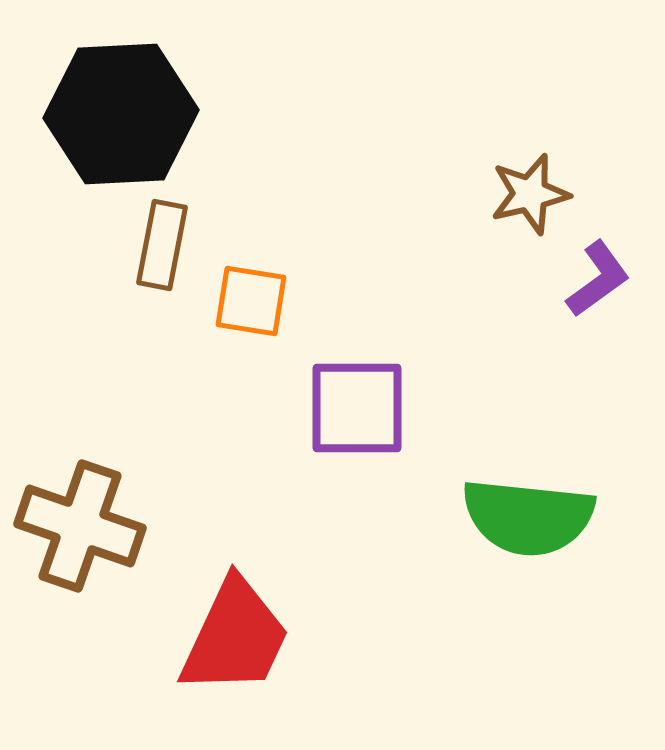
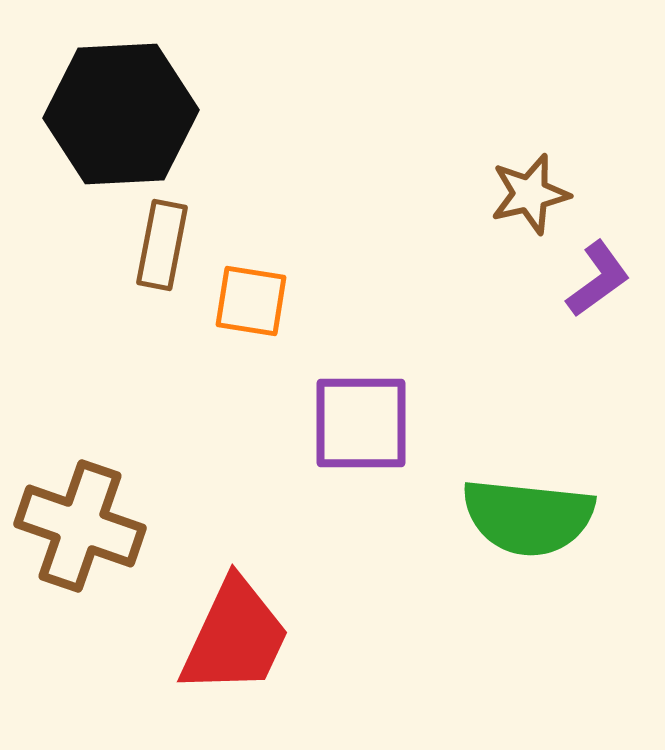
purple square: moved 4 px right, 15 px down
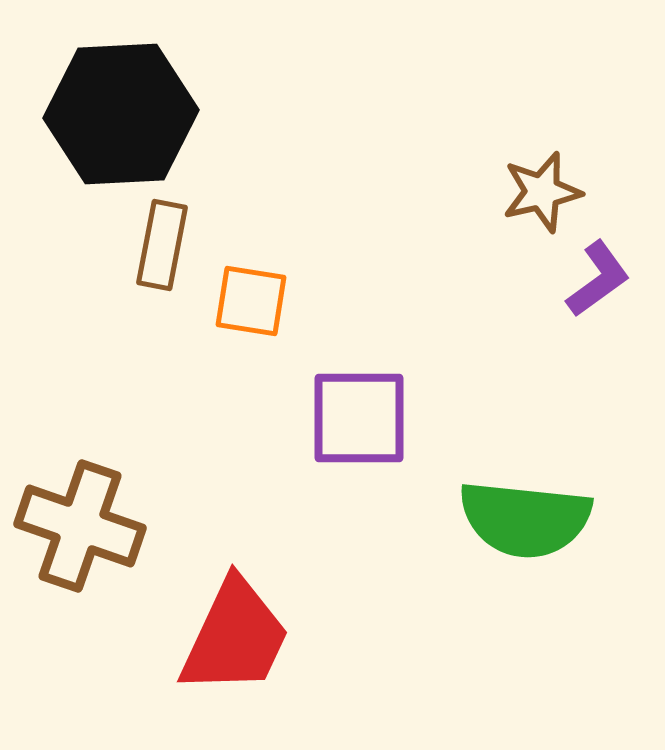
brown star: moved 12 px right, 2 px up
purple square: moved 2 px left, 5 px up
green semicircle: moved 3 px left, 2 px down
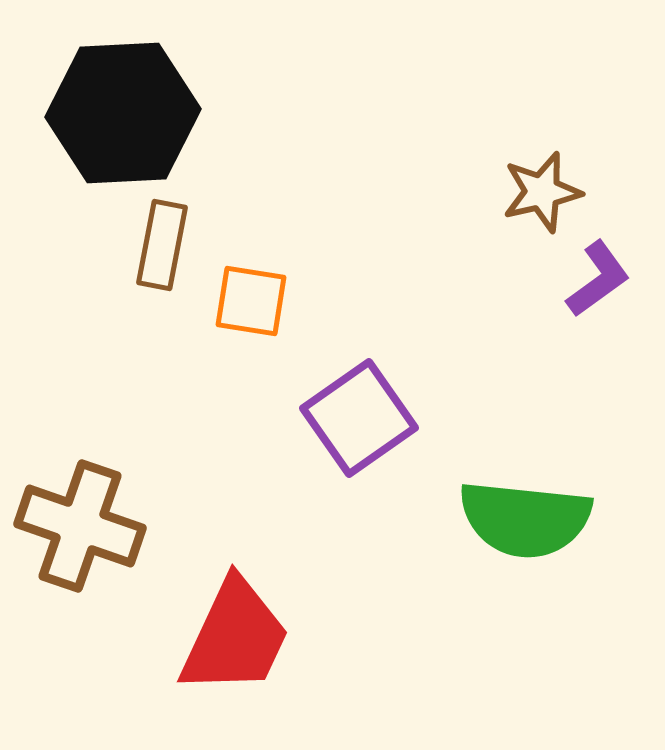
black hexagon: moved 2 px right, 1 px up
purple square: rotated 35 degrees counterclockwise
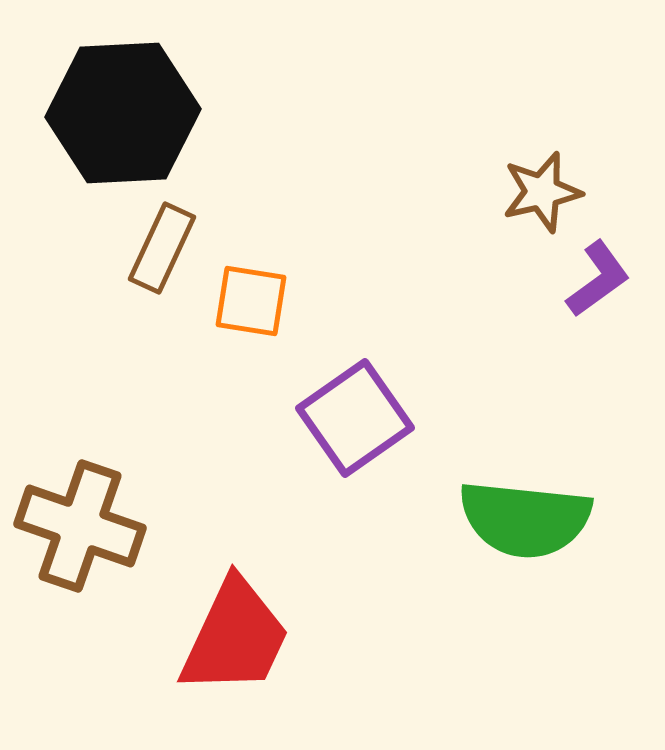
brown rectangle: moved 3 px down; rotated 14 degrees clockwise
purple square: moved 4 px left
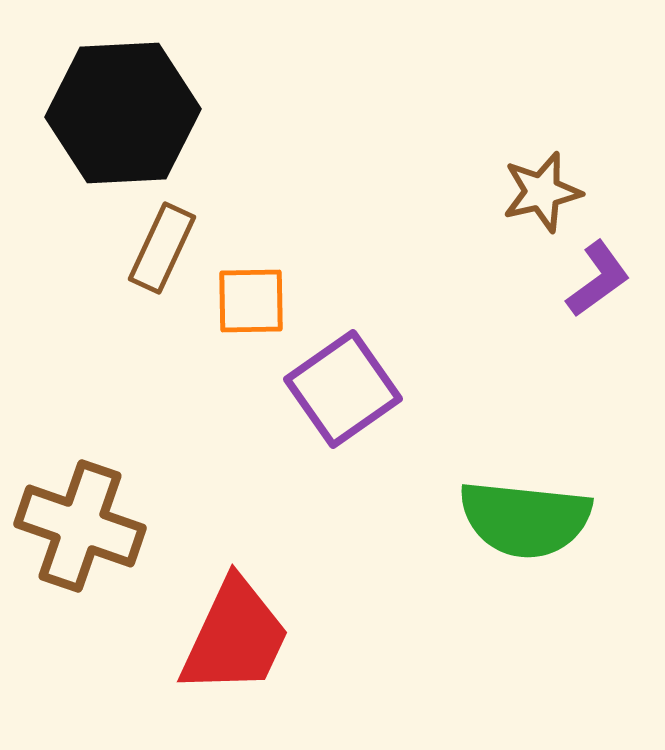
orange square: rotated 10 degrees counterclockwise
purple square: moved 12 px left, 29 px up
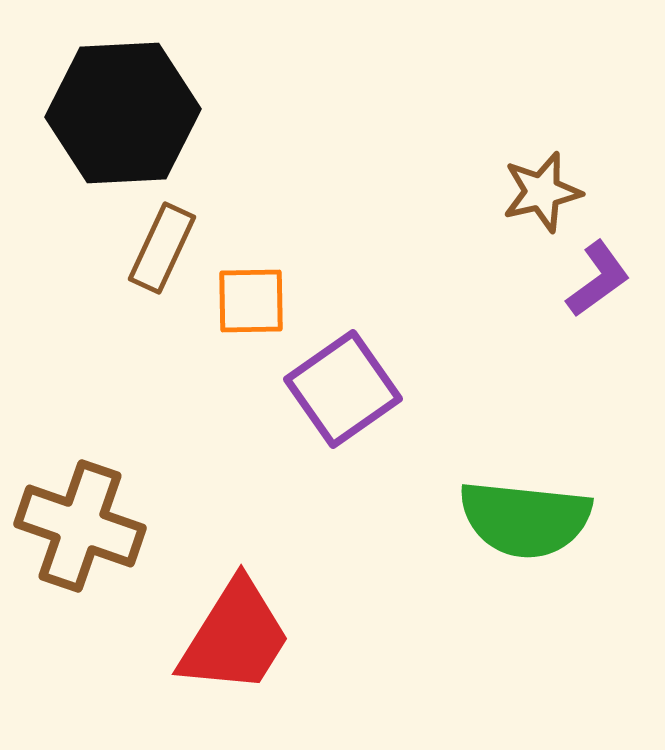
red trapezoid: rotated 7 degrees clockwise
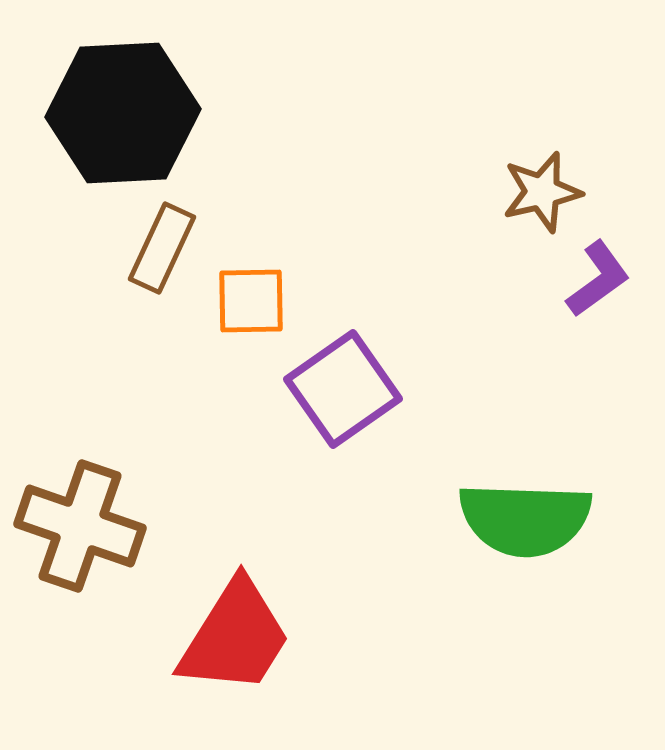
green semicircle: rotated 4 degrees counterclockwise
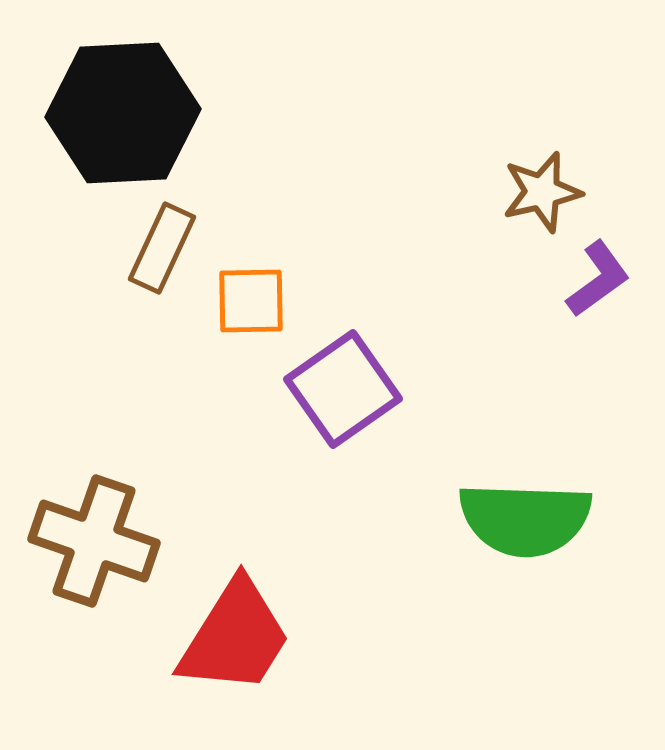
brown cross: moved 14 px right, 15 px down
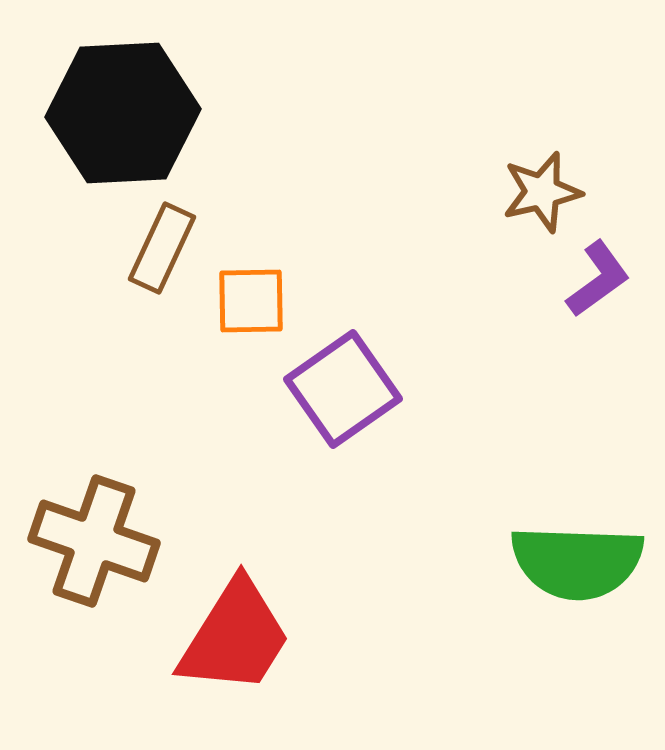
green semicircle: moved 52 px right, 43 px down
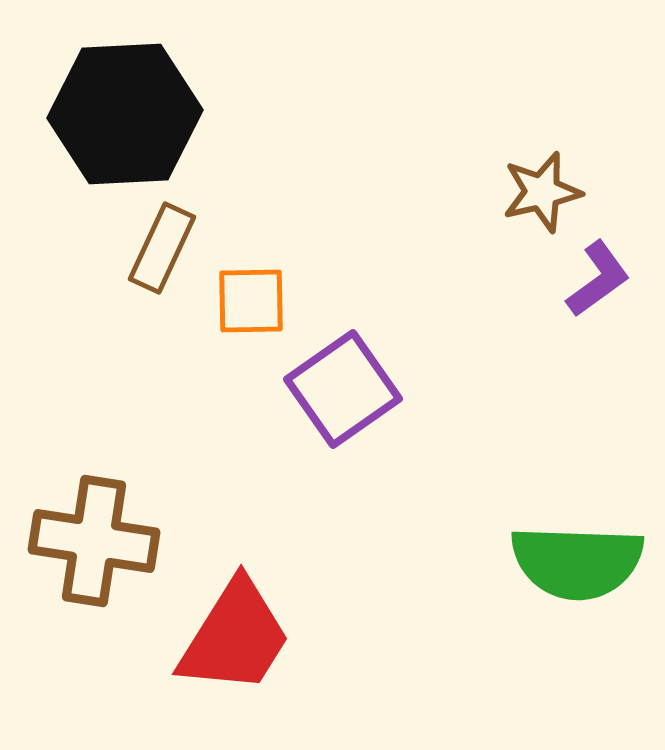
black hexagon: moved 2 px right, 1 px down
brown cross: rotated 10 degrees counterclockwise
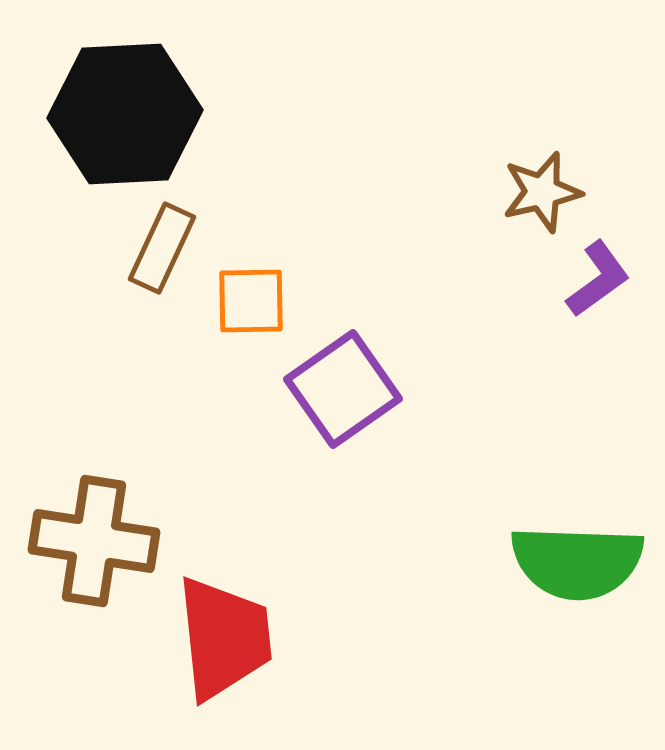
red trapezoid: moved 11 px left, 1 px down; rotated 38 degrees counterclockwise
